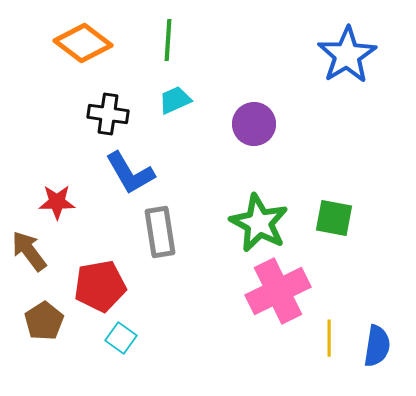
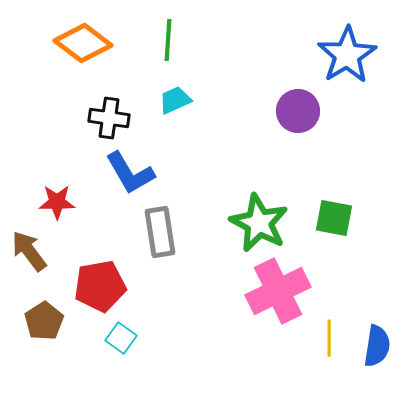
black cross: moved 1 px right, 4 px down
purple circle: moved 44 px right, 13 px up
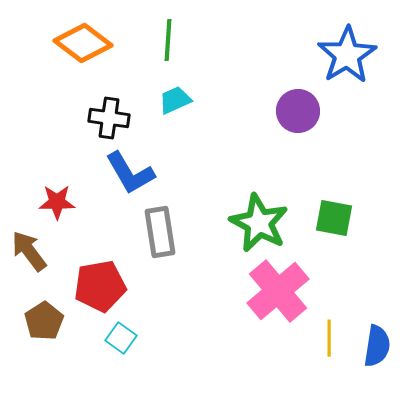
pink cross: rotated 14 degrees counterclockwise
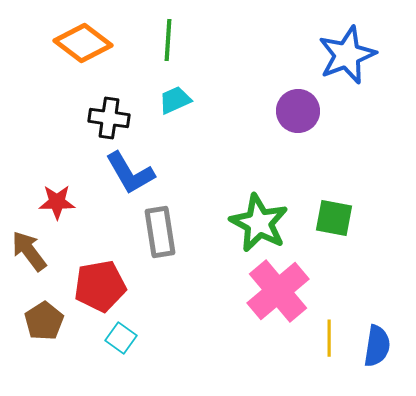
blue star: rotated 10 degrees clockwise
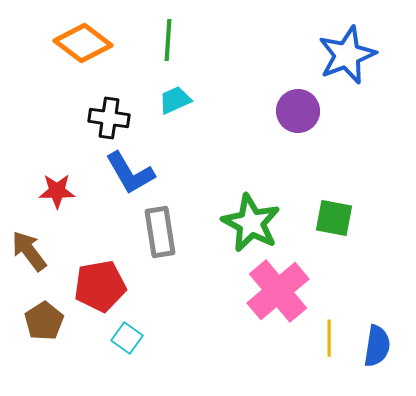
red star: moved 11 px up
green star: moved 8 px left
cyan square: moved 6 px right
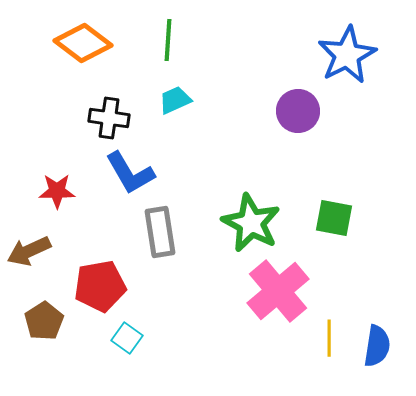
blue star: rotated 6 degrees counterclockwise
brown arrow: rotated 78 degrees counterclockwise
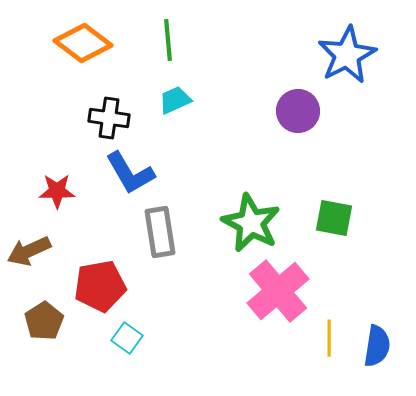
green line: rotated 9 degrees counterclockwise
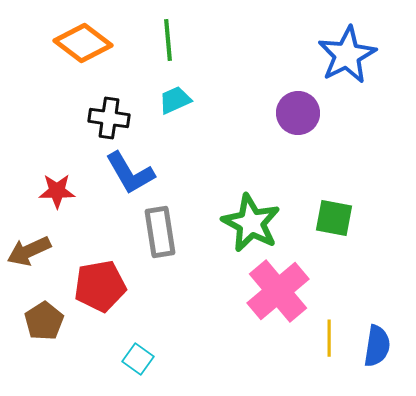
purple circle: moved 2 px down
cyan square: moved 11 px right, 21 px down
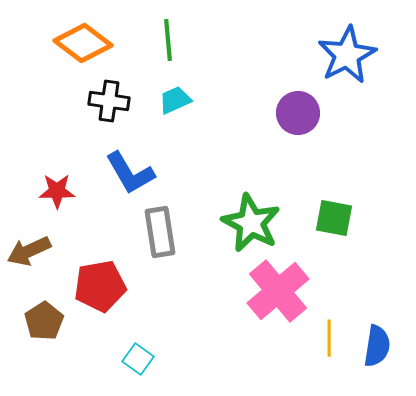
black cross: moved 17 px up
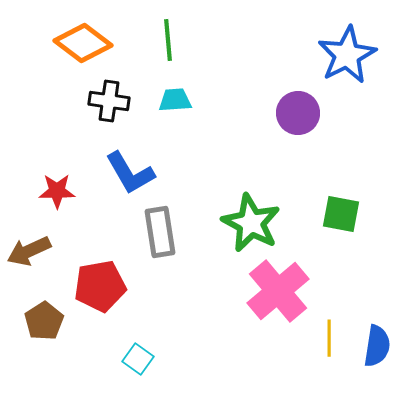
cyan trapezoid: rotated 20 degrees clockwise
green square: moved 7 px right, 4 px up
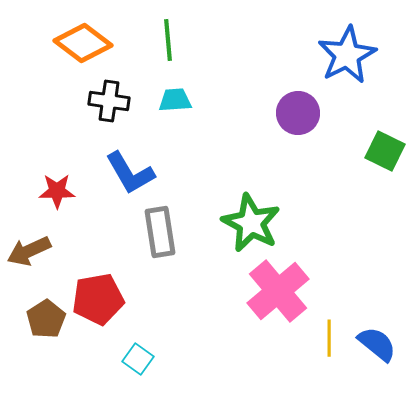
green square: moved 44 px right, 63 px up; rotated 15 degrees clockwise
red pentagon: moved 2 px left, 13 px down
brown pentagon: moved 2 px right, 2 px up
blue semicircle: moved 2 px up; rotated 60 degrees counterclockwise
